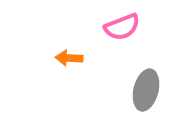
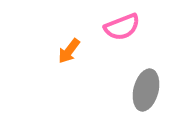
orange arrow: moved 7 px up; rotated 56 degrees counterclockwise
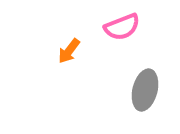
gray ellipse: moved 1 px left
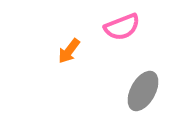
gray ellipse: moved 2 px left, 1 px down; rotated 15 degrees clockwise
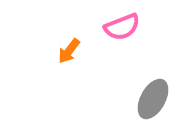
gray ellipse: moved 10 px right, 8 px down
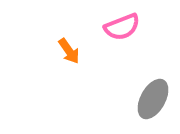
orange arrow: rotated 72 degrees counterclockwise
